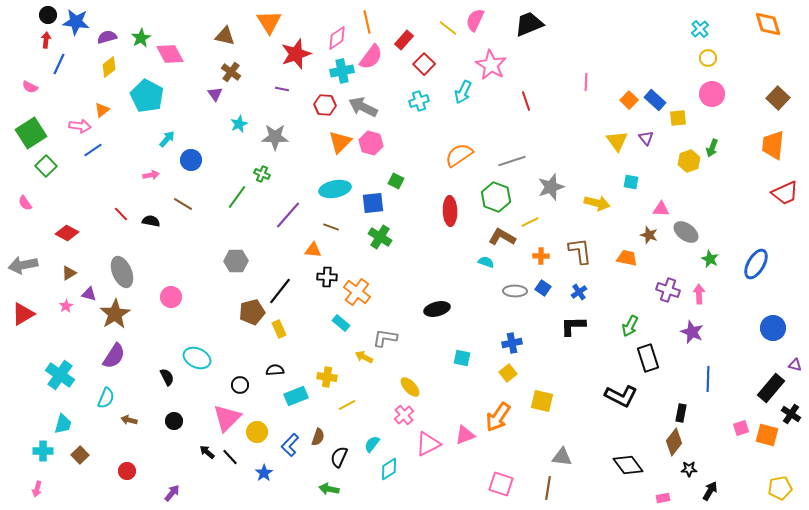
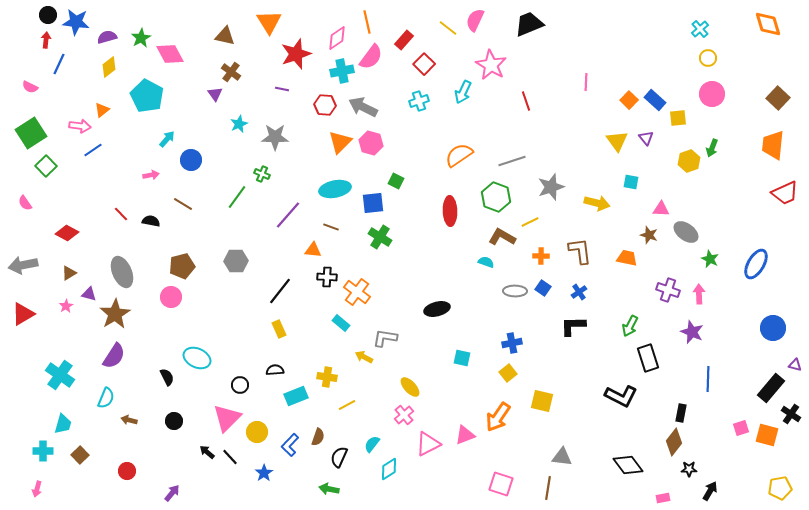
brown pentagon at (252, 312): moved 70 px left, 46 px up
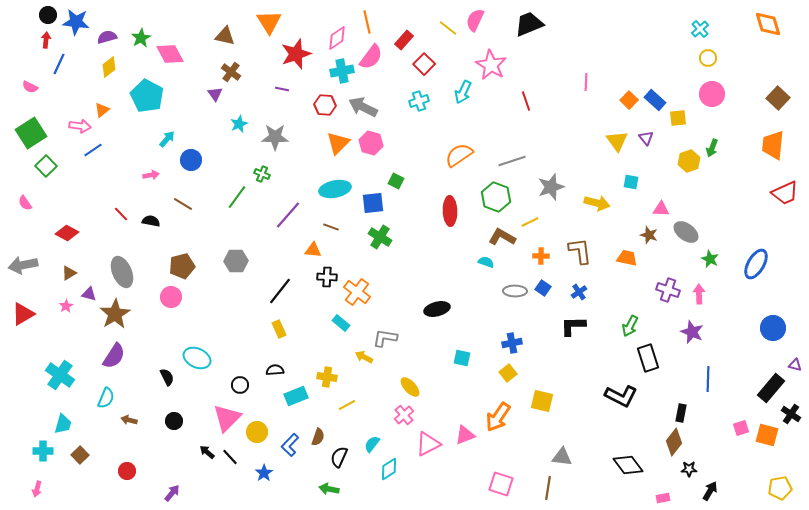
orange triangle at (340, 142): moved 2 px left, 1 px down
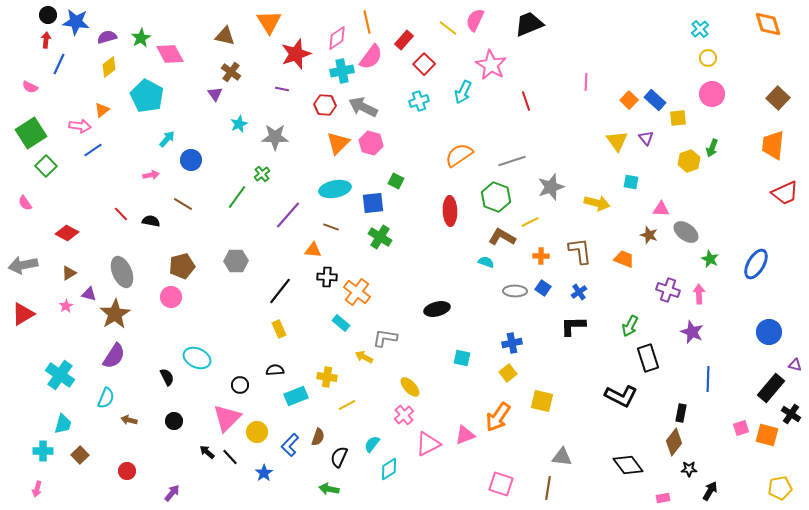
green cross at (262, 174): rotated 28 degrees clockwise
orange trapezoid at (627, 258): moved 3 px left, 1 px down; rotated 10 degrees clockwise
blue circle at (773, 328): moved 4 px left, 4 px down
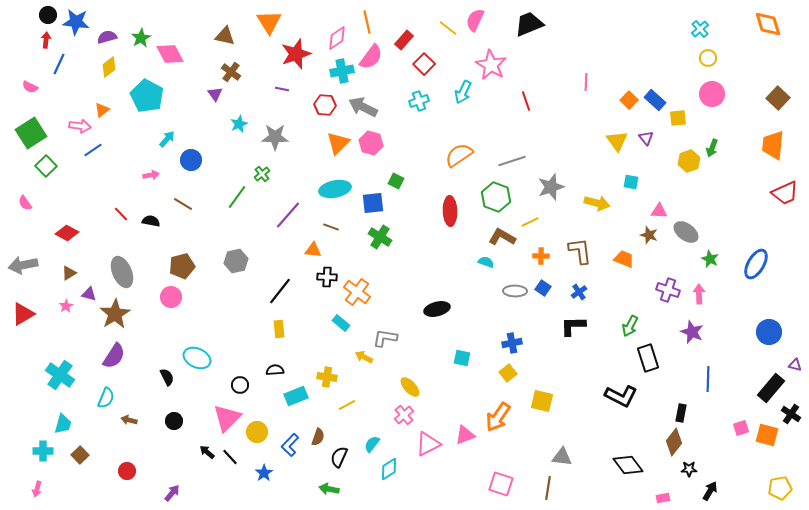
pink triangle at (661, 209): moved 2 px left, 2 px down
gray hexagon at (236, 261): rotated 10 degrees counterclockwise
yellow rectangle at (279, 329): rotated 18 degrees clockwise
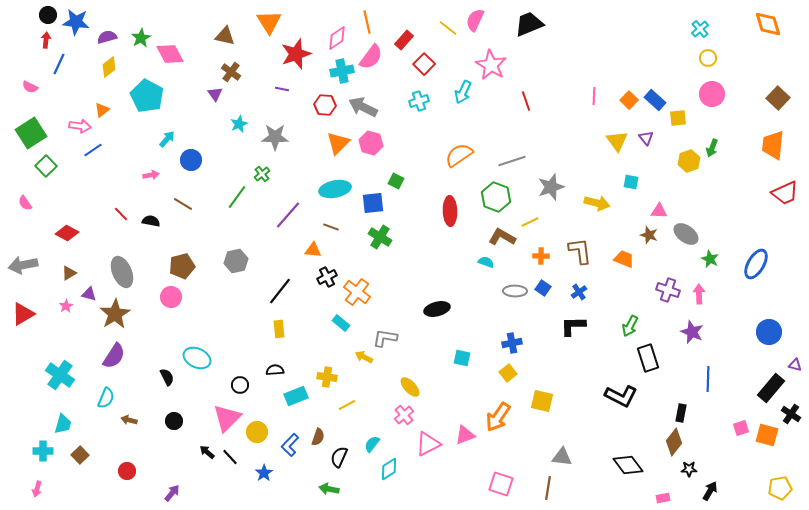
pink line at (586, 82): moved 8 px right, 14 px down
gray ellipse at (686, 232): moved 2 px down
black cross at (327, 277): rotated 30 degrees counterclockwise
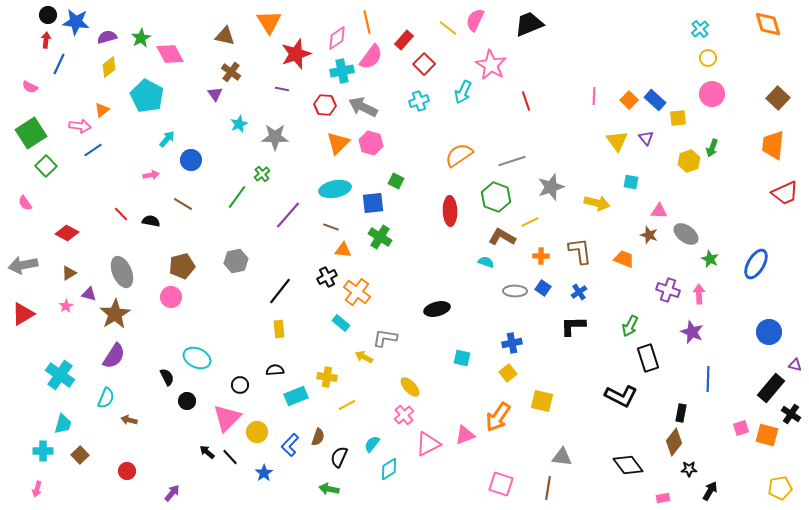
orange triangle at (313, 250): moved 30 px right
black circle at (174, 421): moved 13 px right, 20 px up
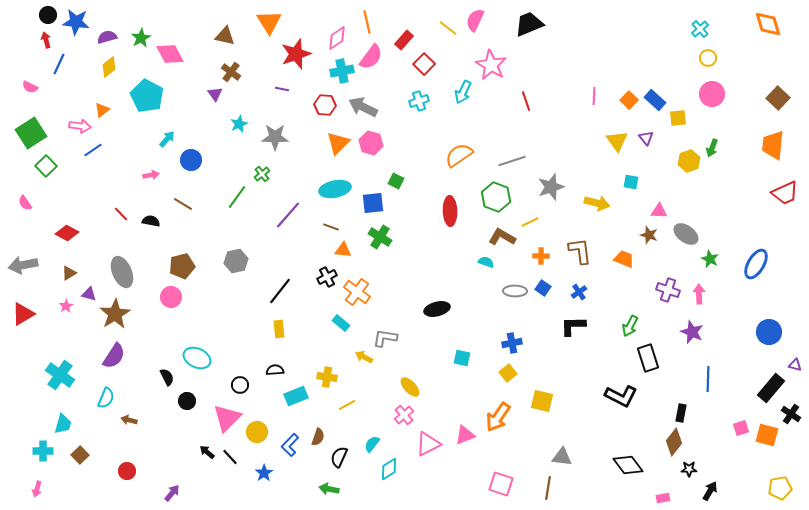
red arrow at (46, 40): rotated 21 degrees counterclockwise
